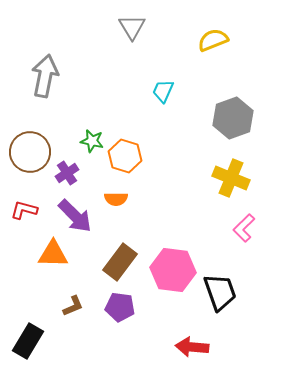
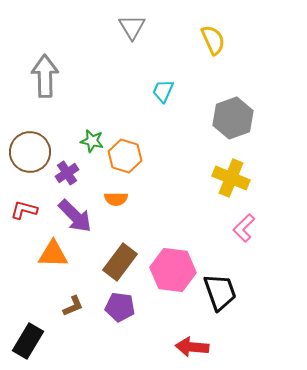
yellow semicircle: rotated 88 degrees clockwise
gray arrow: rotated 12 degrees counterclockwise
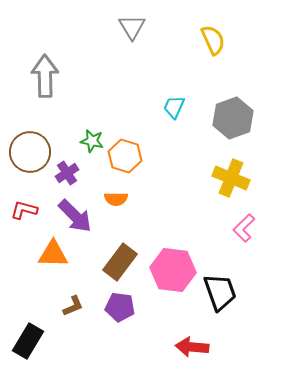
cyan trapezoid: moved 11 px right, 16 px down
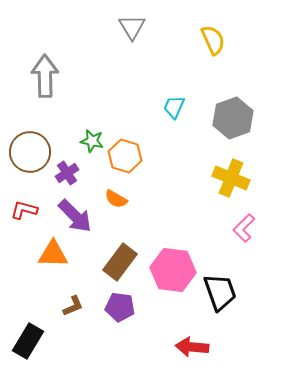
orange semicircle: rotated 30 degrees clockwise
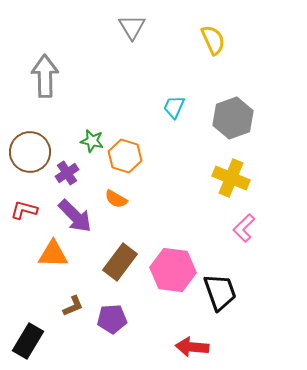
purple pentagon: moved 8 px left, 12 px down; rotated 12 degrees counterclockwise
